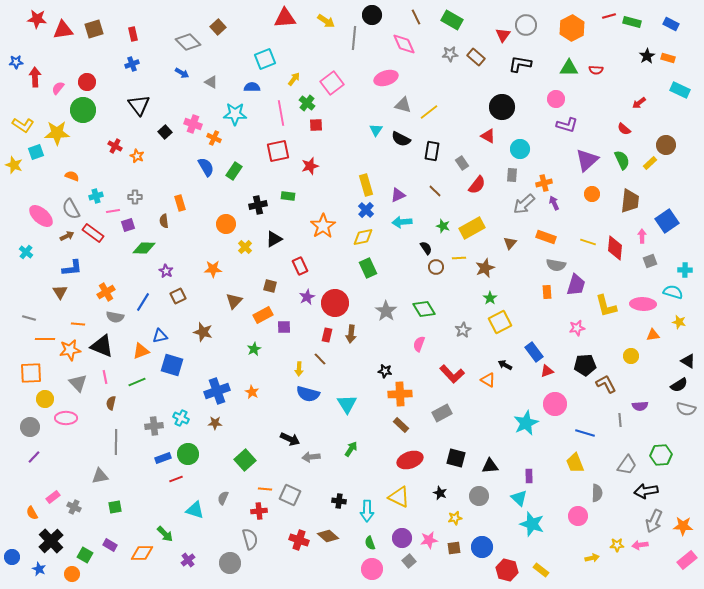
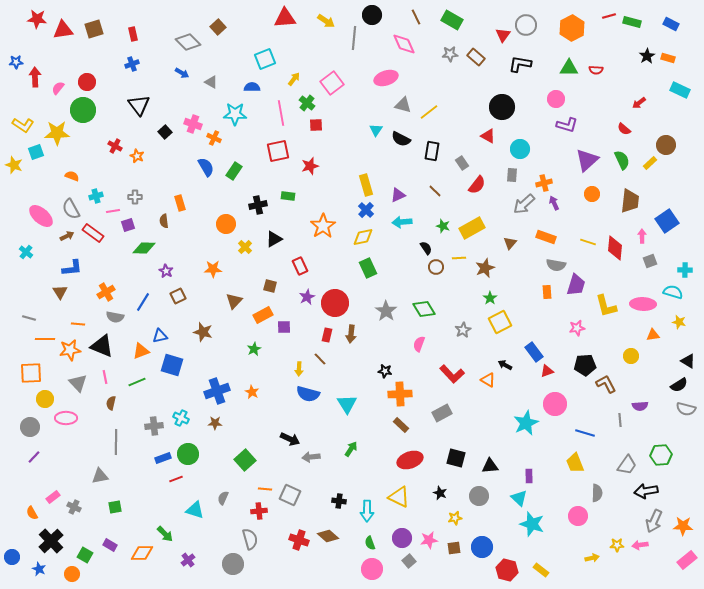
gray circle at (230, 563): moved 3 px right, 1 px down
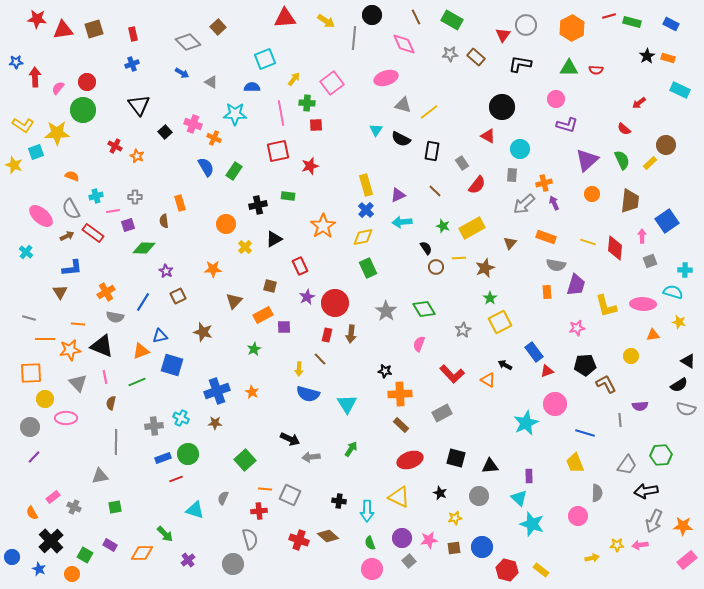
green cross at (307, 103): rotated 35 degrees counterclockwise
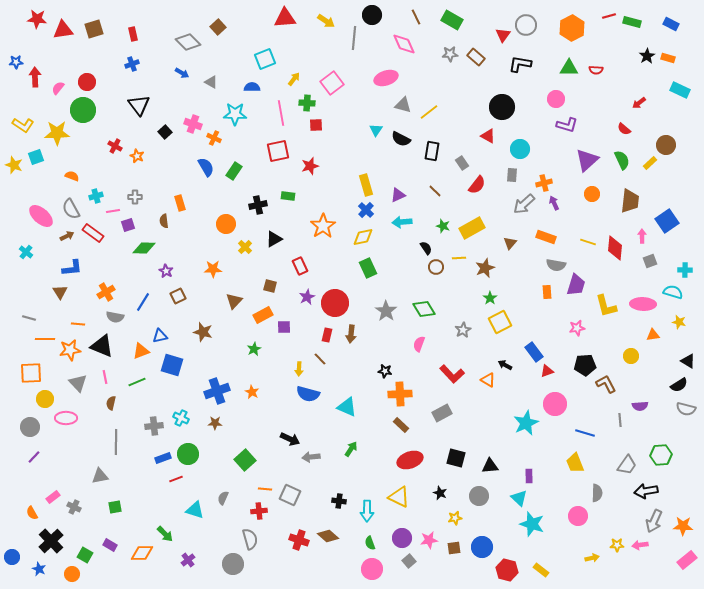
cyan square at (36, 152): moved 5 px down
cyan triangle at (347, 404): moved 3 px down; rotated 35 degrees counterclockwise
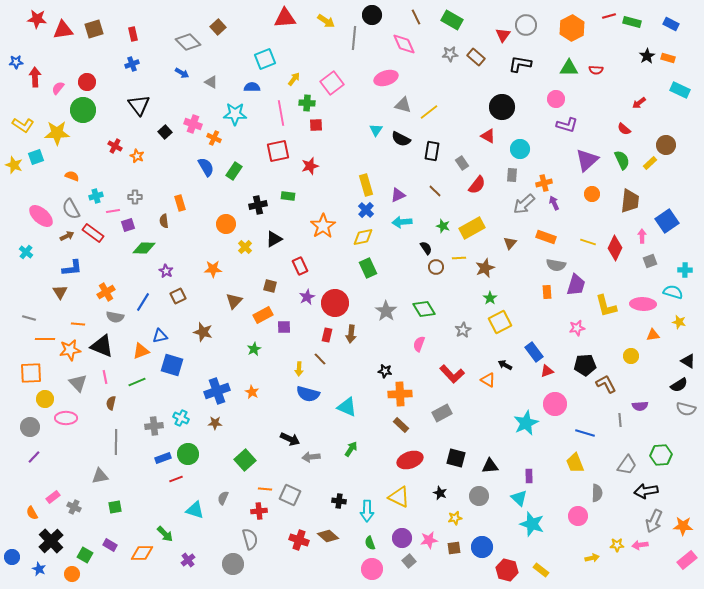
red diamond at (615, 248): rotated 20 degrees clockwise
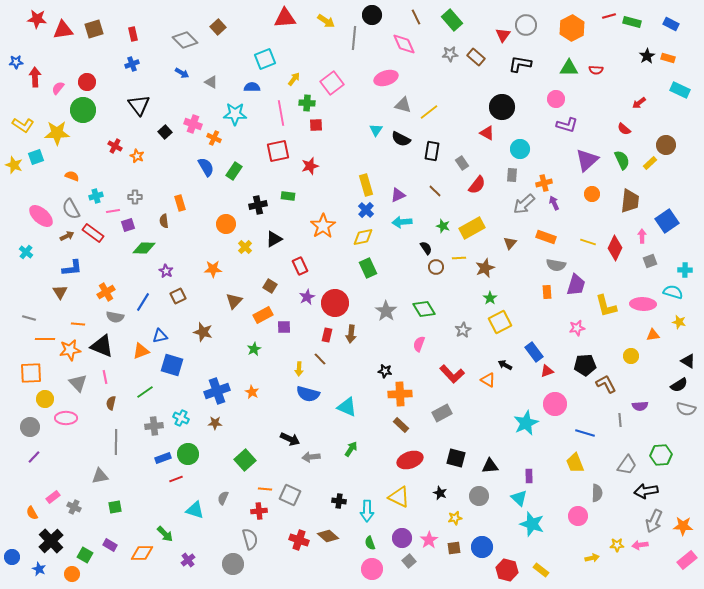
green rectangle at (452, 20): rotated 20 degrees clockwise
gray diamond at (188, 42): moved 3 px left, 2 px up
red triangle at (488, 136): moved 1 px left, 3 px up
brown square at (270, 286): rotated 16 degrees clockwise
green line at (137, 382): moved 8 px right, 10 px down; rotated 12 degrees counterclockwise
pink star at (429, 540): rotated 24 degrees counterclockwise
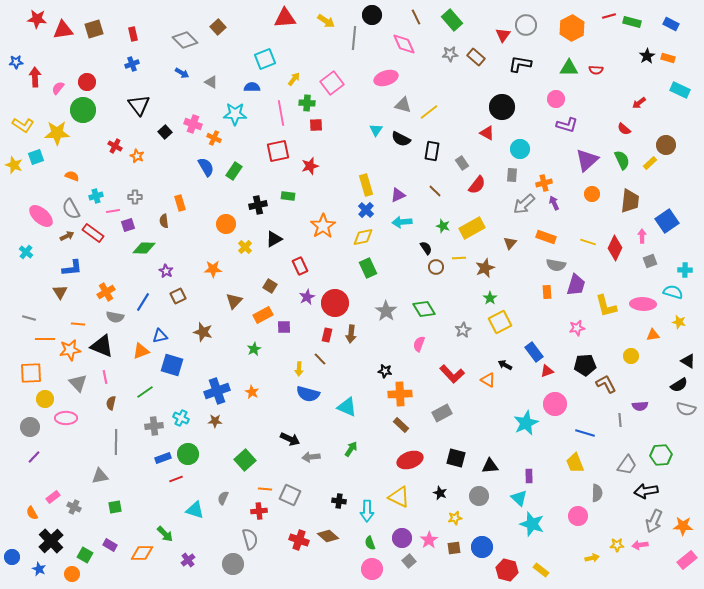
brown star at (215, 423): moved 2 px up
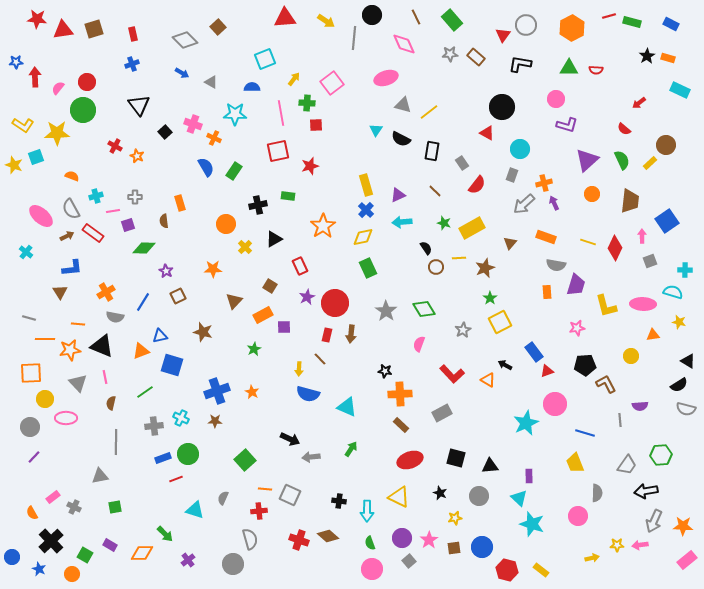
gray rectangle at (512, 175): rotated 16 degrees clockwise
green star at (443, 226): moved 1 px right, 3 px up
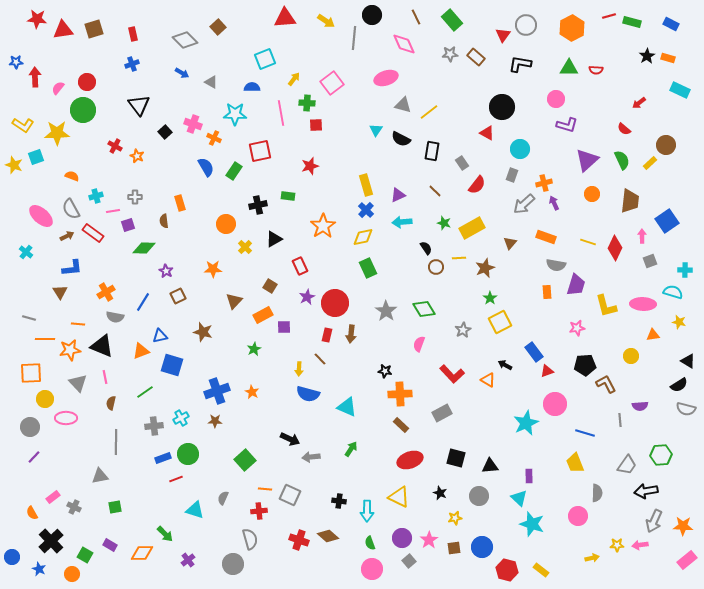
red square at (278, 151): moved 18 px left
cyan cross at (181, 418): rotated 35 degrees clockwise
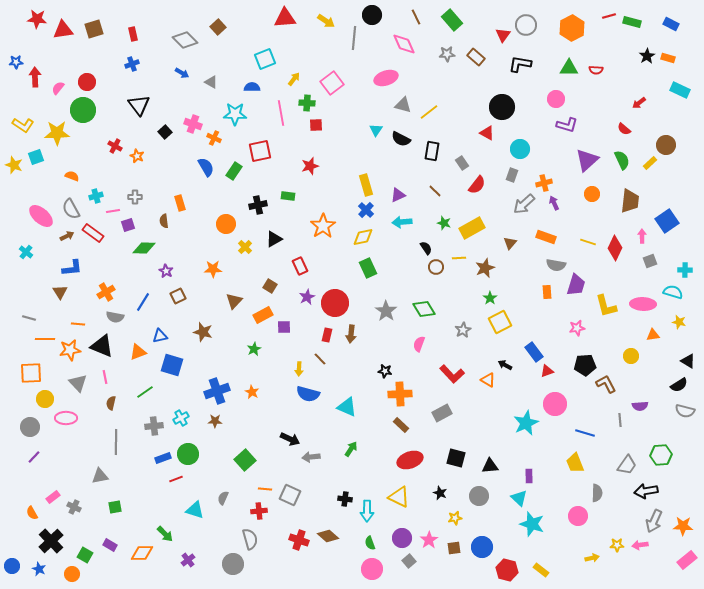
gray star at (450, 54): moved 3 px left
orange triangle at (141, 351): moved 3 px left, 1 px down
gray semicircle at (686, 409): moved 1 px left, 2 px down
black cross at (339, 501): moved 6 px right, 2 px up
blue circle at (12, 557): moved 9 px down
